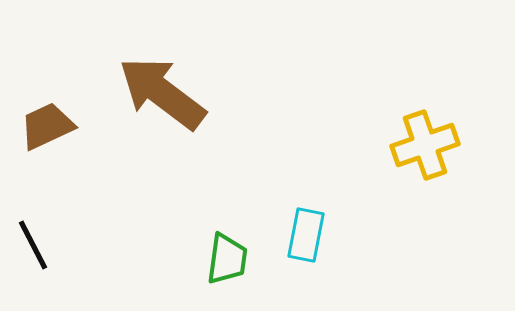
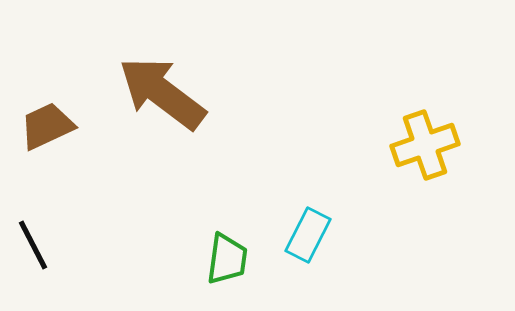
cyan rectangle: moved 2 px right; rotated 16 degrees clockwise
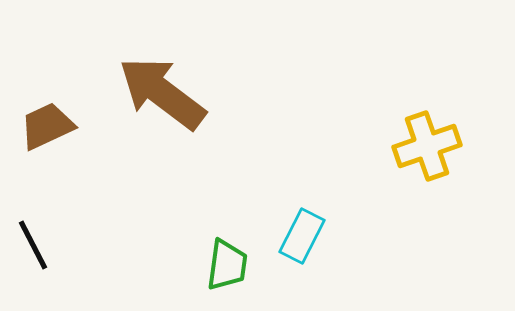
yellow cross: moved 2 px right, 1 px down
cyan rectangle: moved 6 px left, 1 px down
green trapezoid: moved 6 px down
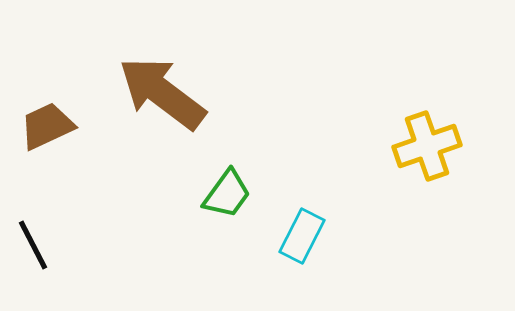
green trapezoid: moved 71 px up; rotated 28 degrees clockwise
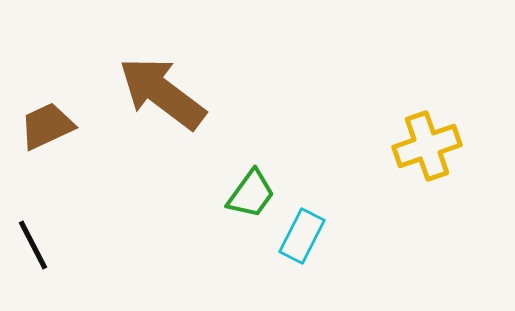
green trapezoid: moved 24 px right
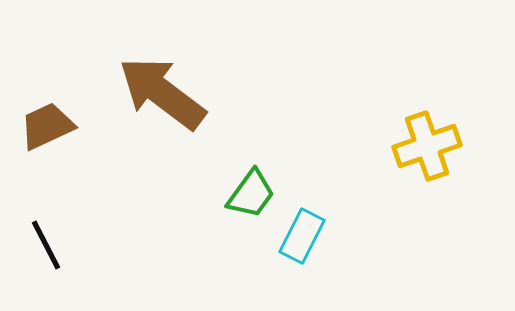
black line: moved 13 px right
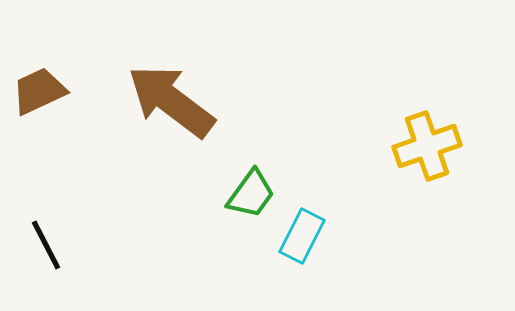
brown arrow: moved 9 px right, 8 px down
brown trapezoid: moved 8 px left, 35 px up
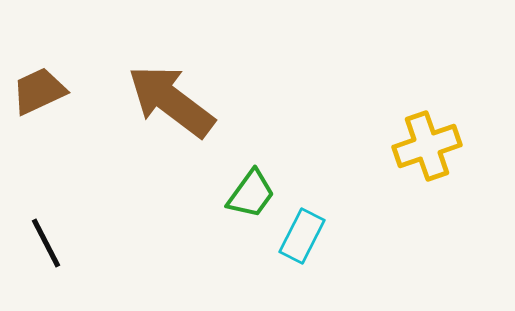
black line: moved 2 px up
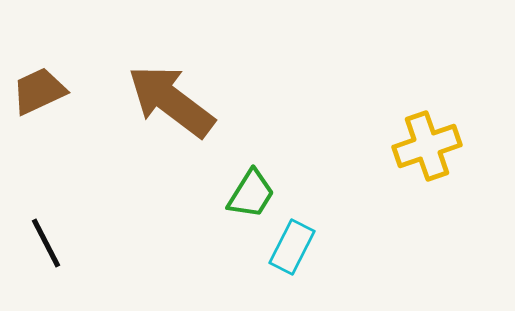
green trapezoid: rotated 4 degrees counterclockwise
cyan rectangle: moved 10 px left, 11 px down
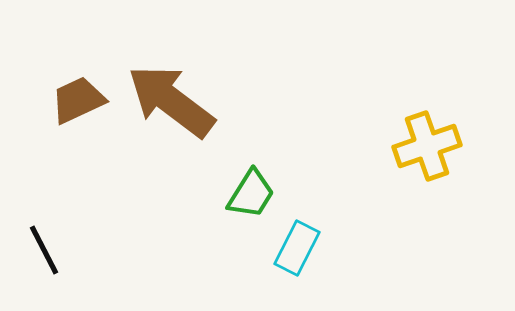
brown trapezoid: moved 39 px right, 9 px down
black line: moved 2 px left, 7 px down
cyan rectangle: moved 5 px right, 1 px down
